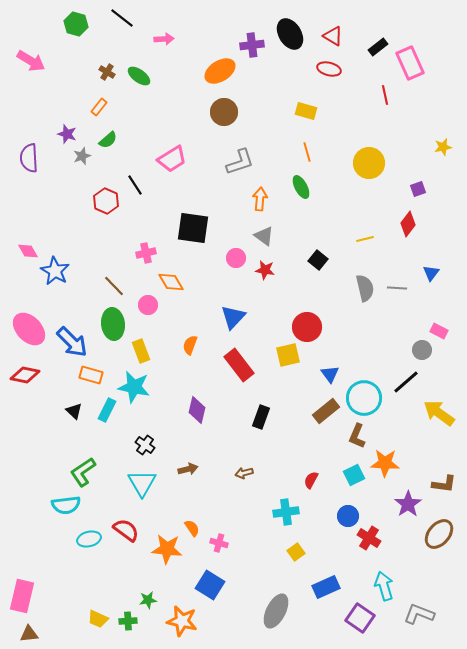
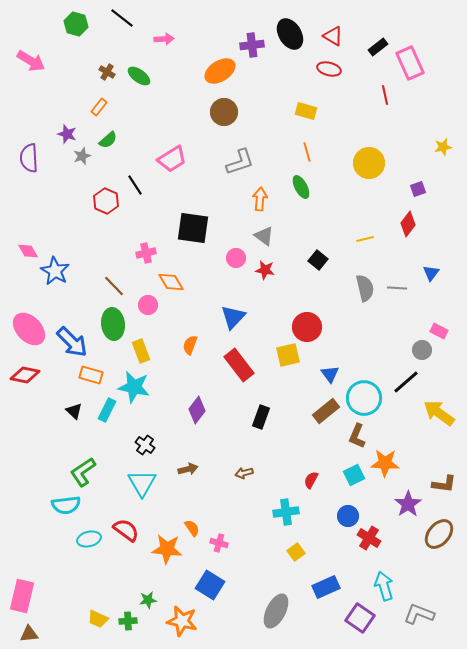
purple diamond at (197, 410): rotated 24 degrees clockwise
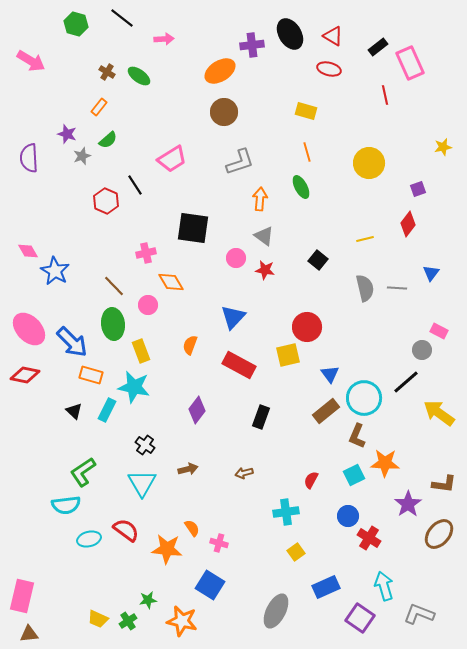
red rectangle at (239, 365): rotated 24 degrees counterclockwise
green cross at (128, 621): rotated 30 degrees counterclockwise
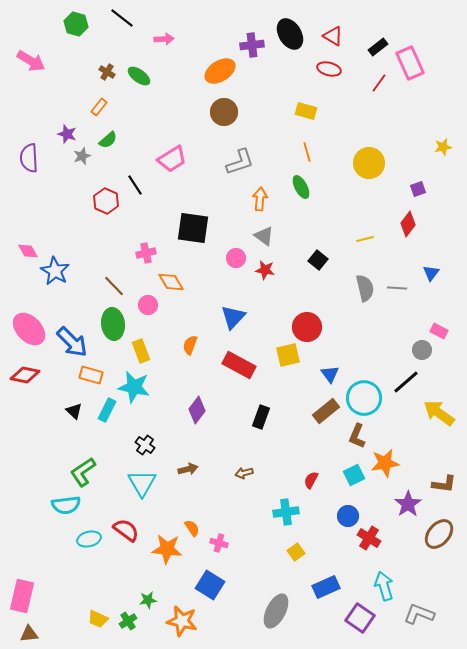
red line at (385, 95): moved 6 px left, 12 px up; rotated 48 degrees clockwise
orange star at (385, 463): rotated 12 degrees counterclockwise
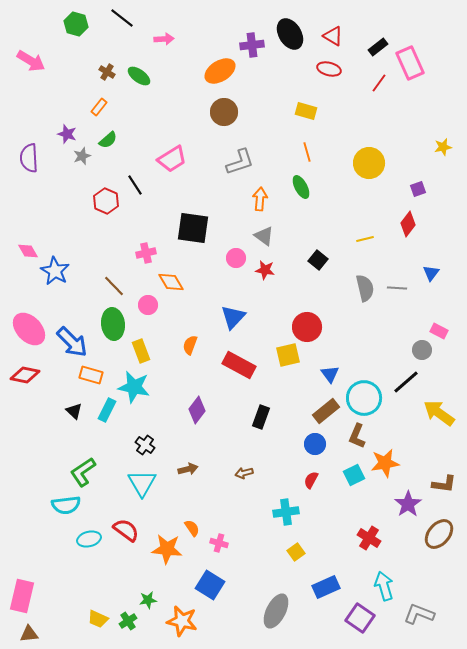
blue circle at (348, 516): moved 33 px left, 72 px up
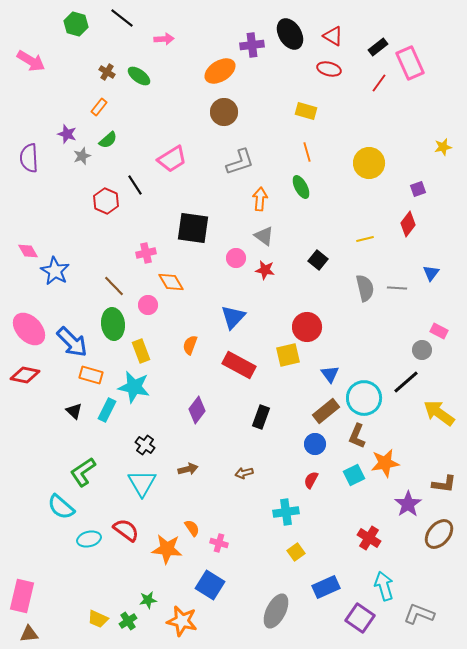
cyan semicircle at (66, 505): moved 5 px left, 2 px down; rotated 48 degrees clockwise
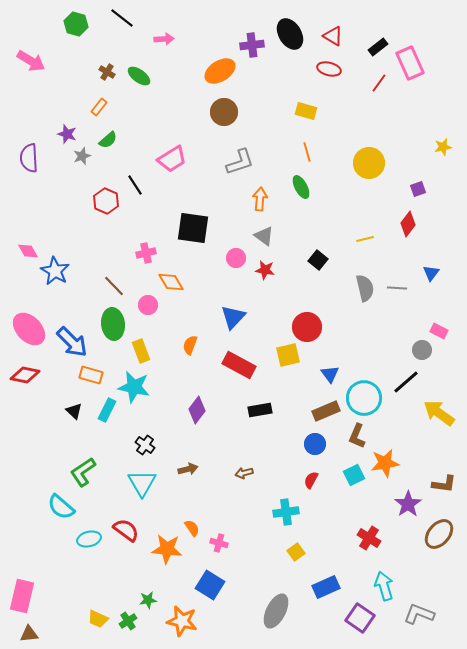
brown rectangle at (326, 411): rotated 16 degrees clockwise
black rectangle at (261, 417): moved 1 px left, 7 px up; rotated 60 degrees clockwise
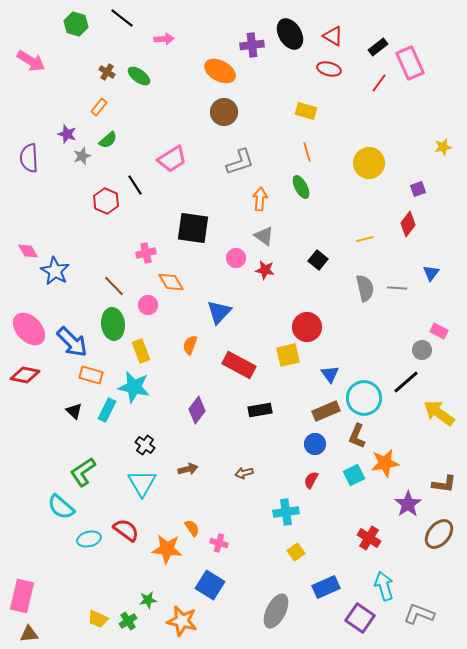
orange ellipse at (220, 71): rotated 60 degrees clockwise
blue triangle at (233, 317): moved 14 px left, 5 px up
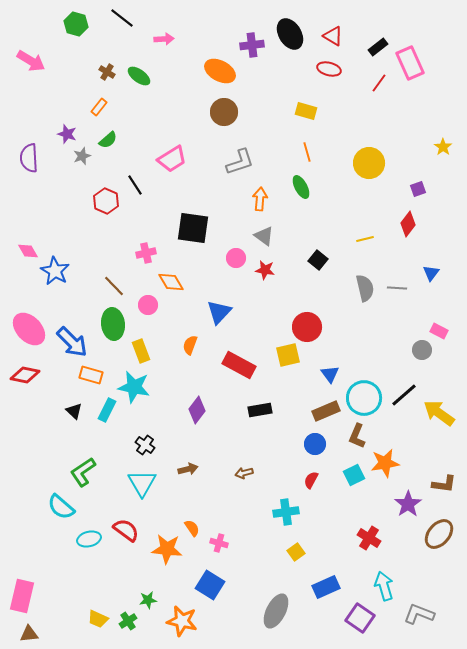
yellow star at (443, 147): rotated 24 degrees counterclockwise
black line at (406, 382): moved 2 px left, 13 px down
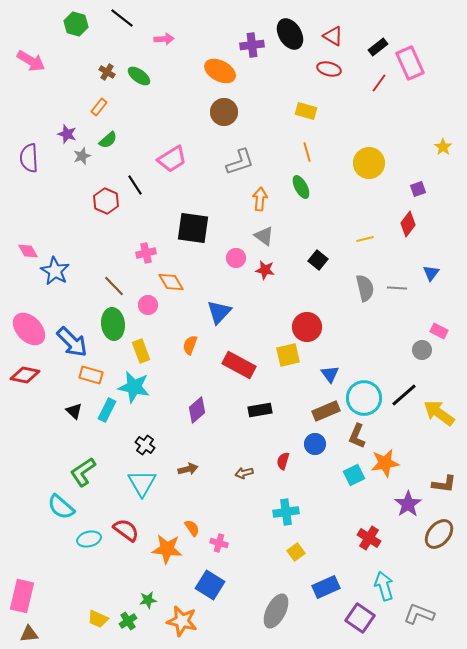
purple diamond at (197, 410): rotated 12 degrees clockwise
red semicircle at (311, 480): moved 28 px left, 19 px up; rotated 12 degrees counterclockwise
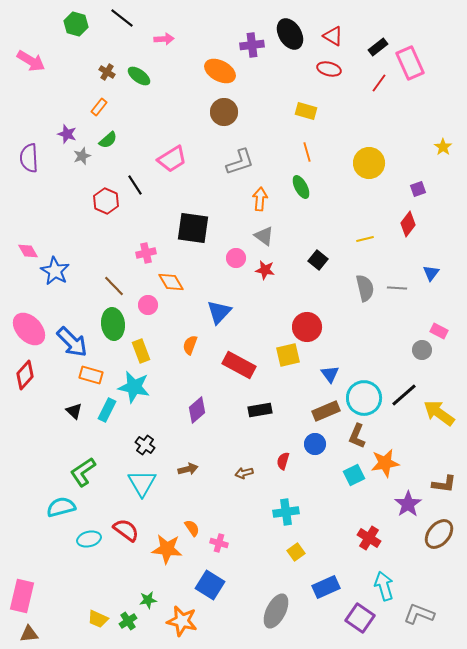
red diamond at (25, 375): rotated 60 degrees counterclockwise
cyan semicircle at (61, 507): rotated 124 degrees clockwise
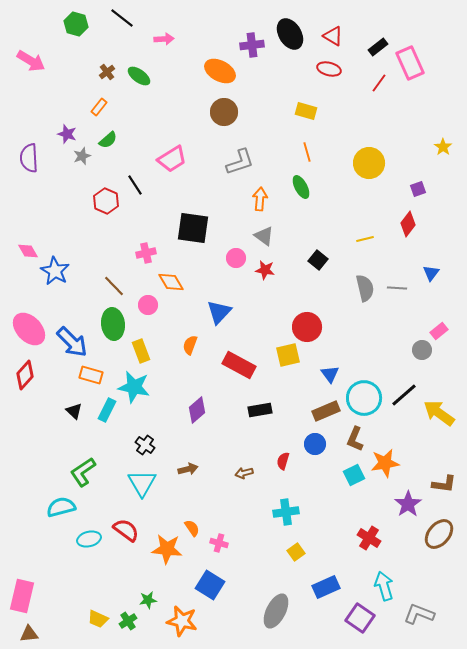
brown cross at (107, 72): rotated 21 degrees clockwise
pink rectangle at (439, 331): rotated 66 degrees counterclockwise
brown L-shape at (357, 436): moved 2 px left, 3 px down
